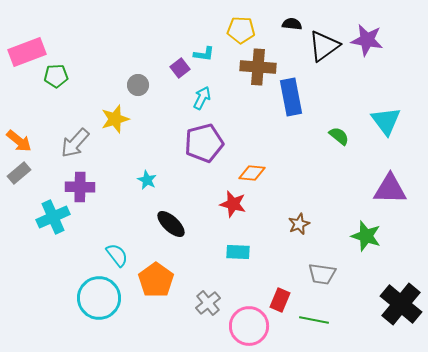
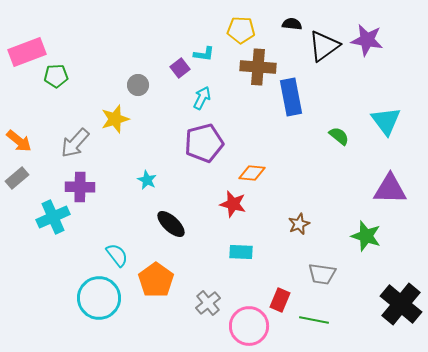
gray rectangle: moved 2 px left, 5 px down
cyan rectangle: moved 3 px right
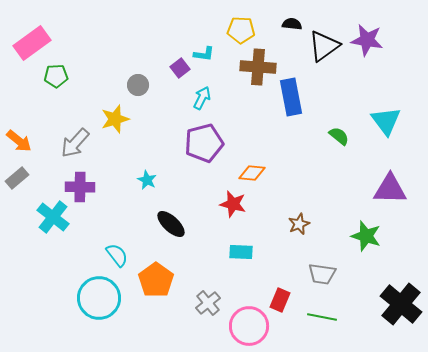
pink rectangle: moved 5 px right, 9 px up; rotated 15 degrees counterclockwise
cyan cross: rotated 28 degrees counterclockwise
green line: moved 8 px right, 3 px up
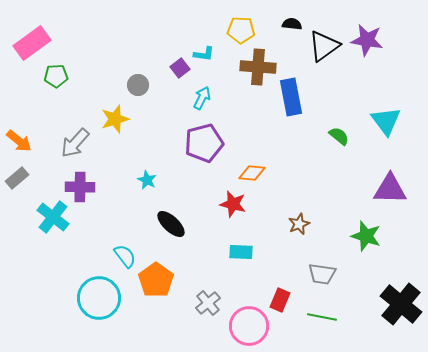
cyan semicircle: moved 8 px right, 1 px down
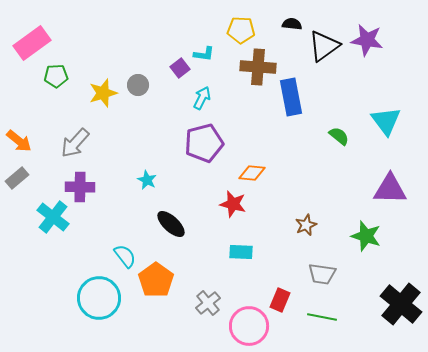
yellow star: moved 12 px left, 26 px up
brown star: moved 7 px right, 1 px down
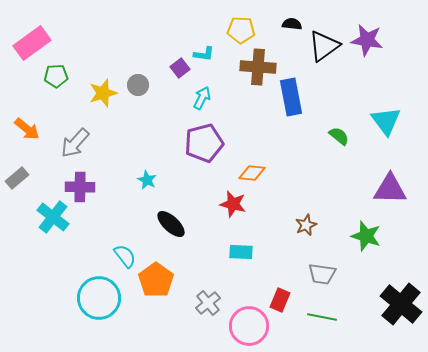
orange arrow: moved 8 px right, 12 px up
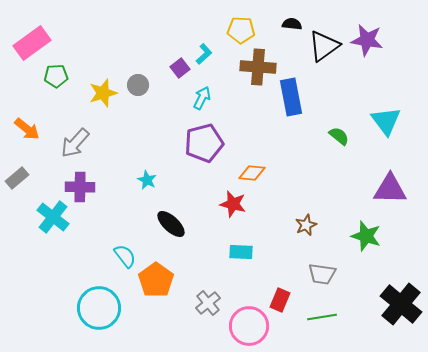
cyan L-shape: rotated 50 degrees counterclockwise
cyan circle: moved 10 px down
green line: rotated 20 degrees counterclockwise
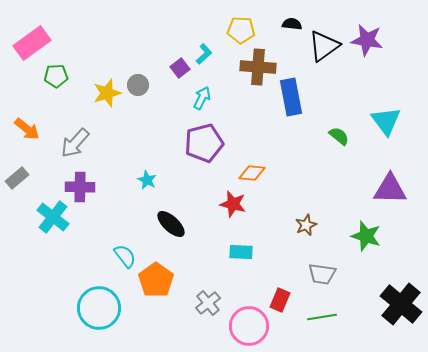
yellow star: moved 4 px right
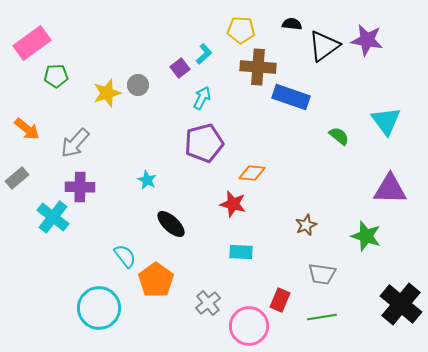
blue rectangle: rotated 60 degrees counterclockwise
